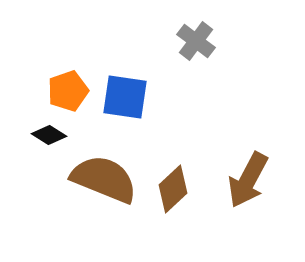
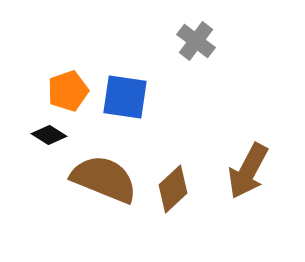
brown arrow: moved 9 px up
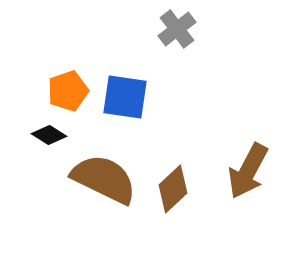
gray cross: moved 19 px left, 12 px up; rotated 15 degrees clockwise
brown semicircle: rotated 4 degrees clockwise
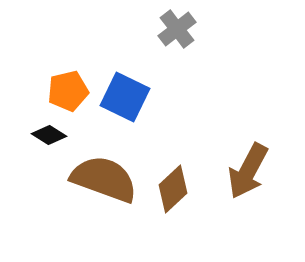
orange pentagon: rotated 6 degrees clockwise
blue square: rotated 18 degrees clockwise
brown semicircle: rotated 6 degrees counterclockwise
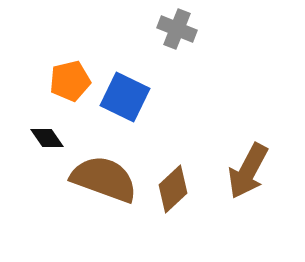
gray cross: rotated 30 degrees counterclockwise
orange pentagon: moved 2 px right, 10 px up
black diamond: moved 2 px left, 3 px down; rotated 24 degrees clockwise
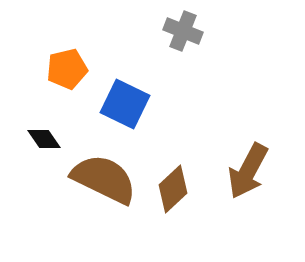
gray cross: moved 6 px right, 2 px down
orange pentagon: moved 3 px left, 12 px up
blue square: moved 7 px down
black diamond: moved 3 px left, 1 px down
brown semicircle: rotated 6 degrees clockwise
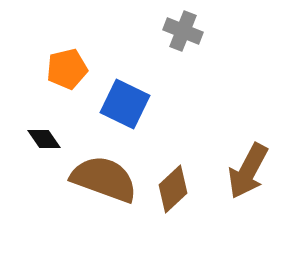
brown semicircle: rotated 6 degrees counterclockwise
